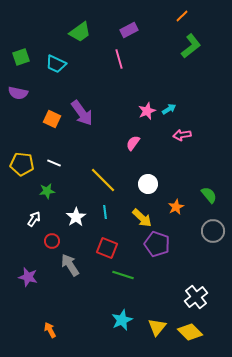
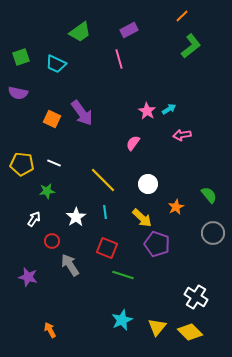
pink star: rotated 18 degrees counterclockwise
gray circle: moved 2 px down
white cross: rotated 20 degrees counterclockwise
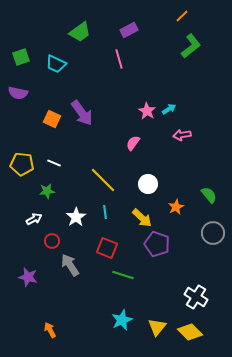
white arrow: rotated 28 degrees clockwise
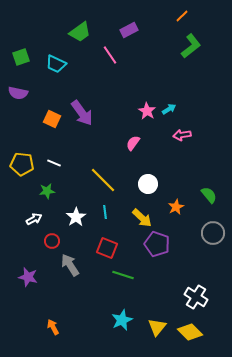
pink line: moved 9 px left, 4 px up; rotated 18 degrees counterclockwise
orange arrow: moved 3 px right, 3 px up
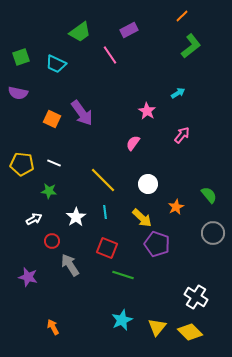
cyan arrow: moved 9 px right, 16 px up
pink arrow: rotated 138 degrees clockwise
green star: moved 2 px right; rotated 14 degrees clockwise
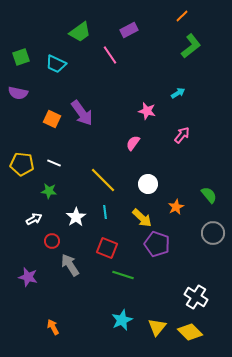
pink star: rotated 18 degrees counterclockwise
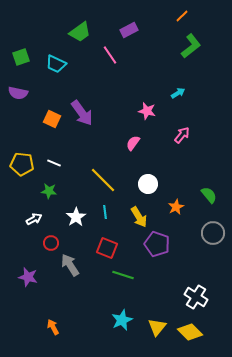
yellow arrow: moved 3 px left, 1 px up; rotated 15 degrees clockwise
red circle: moved 1 px left, 2 px down
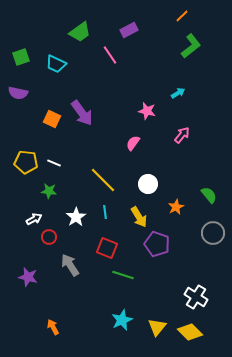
yellow pentagon: moved 4 px right, 2 px up
red circle: moved 2 px left, 6 px up
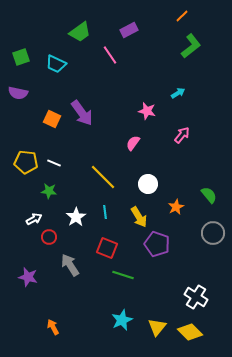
yellow line: moved 3 px up
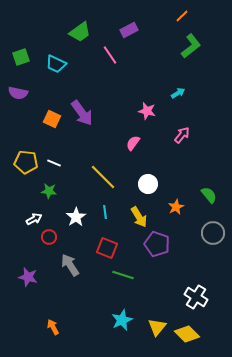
yellow diamond: moved 3 px left, 2 px down
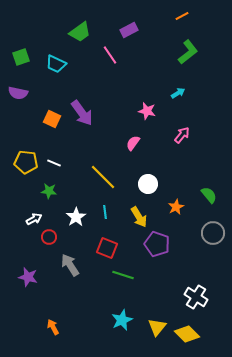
orange line: rotated 16 degrees clockwise
green L-shape: moved 3 px left, 6 px down
